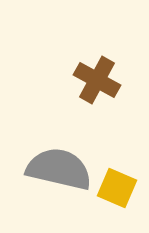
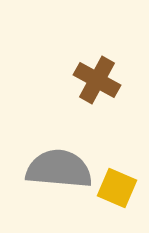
gray semicircle: rotated 8 degrees counterclockwise
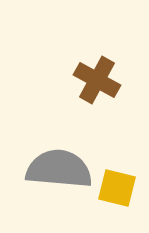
yellow square: rotated 9 degrees counterclockwise
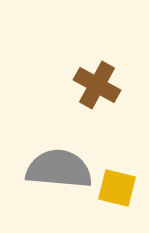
brown cross: moved 5 px down
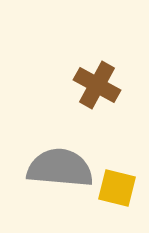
gray semicircle: moved 1 px right, 1 px up
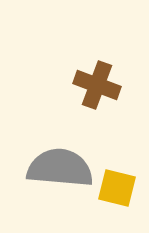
brown cross: rotated 9 degrees counterclockwise
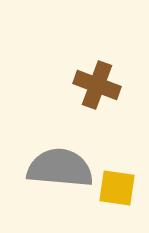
yellow square: rotated 6 degrees counterclockwise
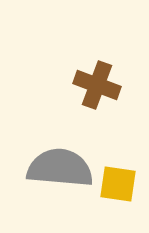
yellow square: moved 1 px right, 4 px up
